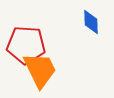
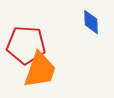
orange trapezoid: rotated 45 degrees clockwise
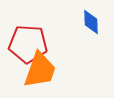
red pentagon: moved 2 px right, 1 px up
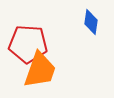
blue diamond: rotated 10 degrees clockwise
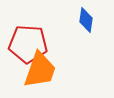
blue diamond: moved 5 px left, 2 px up
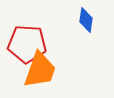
red pentagon: moved 1 px left
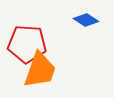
blue diamond: rotated 65 degrees counterclockwise
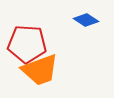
orange trapezoid: rotated 51 degrees clockwise
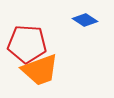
blue diamond: moved 1 px left
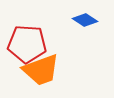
orange trapezoid: moved 1 px right
